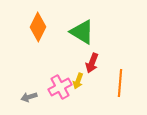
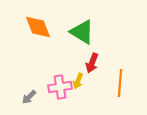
orange diamond: rotated 48 degrees counterclockwise
pink cross: rotated 20 degrees clockwise
gray arrow: rotated 28 degrees counterclockwise
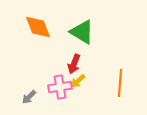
red arrow: moved 18 px left, 1 px down
yellow arrow: rotated 28 degrees clockwise
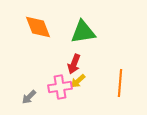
green triangle: moved 1 px right; rotated 40 degrees counterclockwise
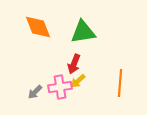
gray arrow: moved 6 px right, 5 px up
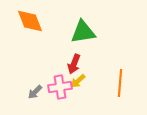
orange diamond: moved 8 px left, 6 px up
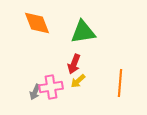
orange diamond: moved 7 px right, 2 px down
pink cross: moved 9 px left
gray arrow: rotated 21 degrees counterclockwise
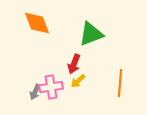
green triangle: moved 8 px right, 2 px down; rotated 12 degrees counterclockwise
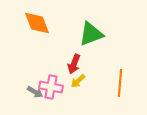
pink cross: rotated 20 degrees clockwise
gray arrow: rotated 84 degrees counterclockwise
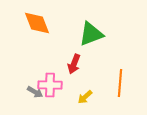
yellow arrow: moved 7 px right, 16 px down
pink cross: moved 1 px left, 2 px up; rotated 10 degrees counterclockwise
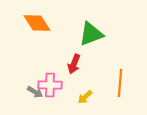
orange diamond: rotated 12 degrees counterclockwise
